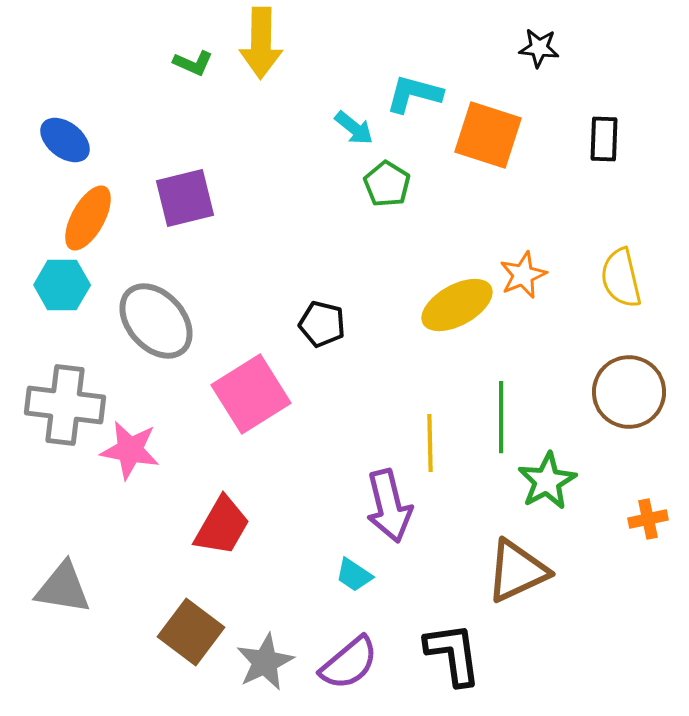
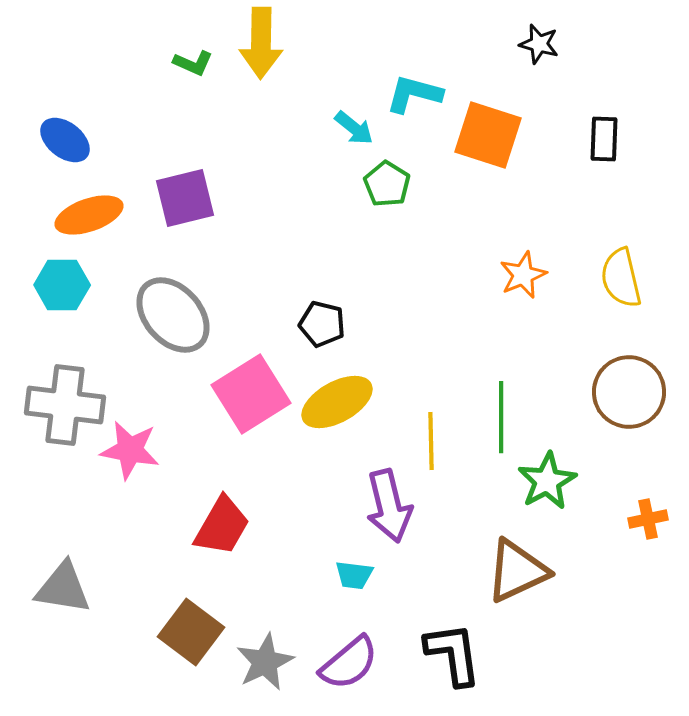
black star: moved 4 px up; rotated 9 degrees clockwise
orange ellipse: moved 1 px right, 3 px up; rotated 42 degrees clockwise
yellow ellipse: moved 120 px left, 97 px down
gray ellipse: moved 17 px right, 6 px up
yellow line: moved 1 px right, 2 px up
cyan trapezoid: rotated 27 degrees counterclockwise
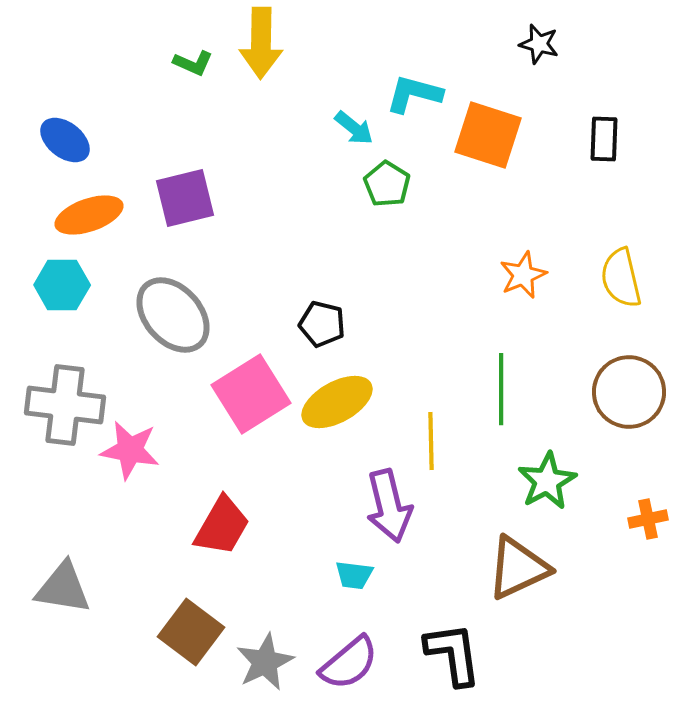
green line: moved 28 px up
brown triangle: moved 1 px right, 3 px up
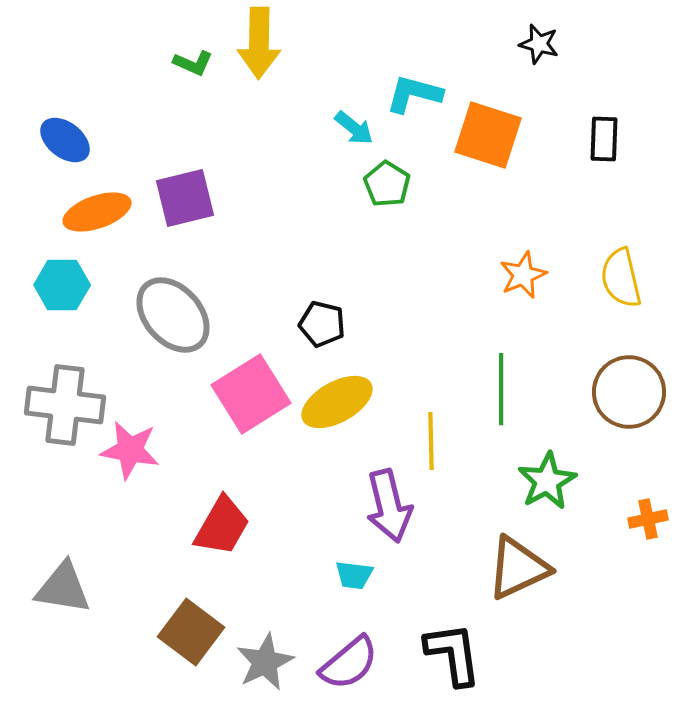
yellow arrow: moved 2 px left
orange ellipse: moved 8 px right, 3 px up
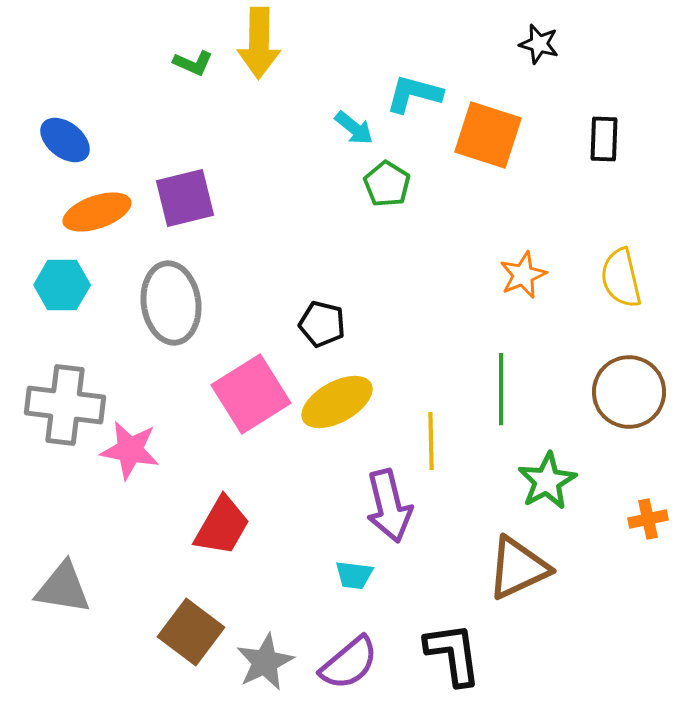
gray ellipse: moved 2 px left, 12 px up; rotated 34 degrees clockwise
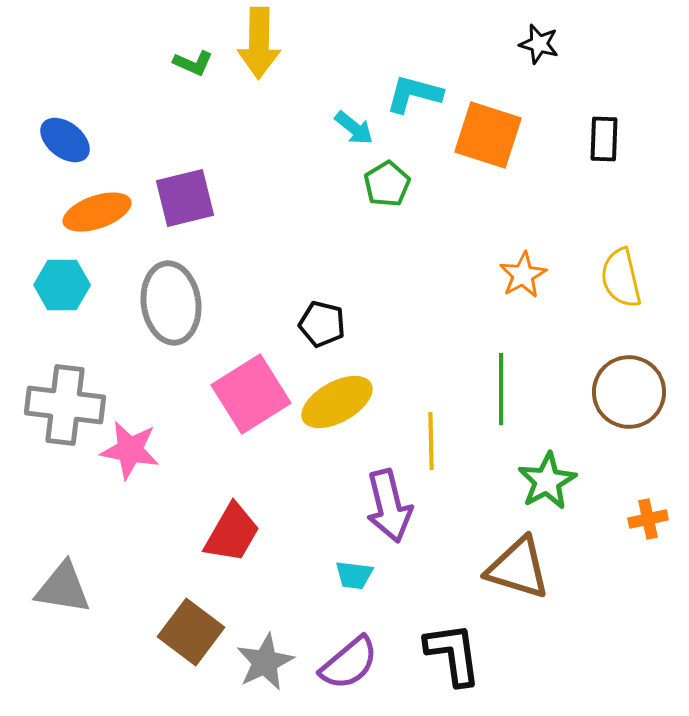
green pentagon: rotated 9 degrees clockwise
orange star: rotated 6 degrees counterclockwise
red trapezoid: moved 10 px right, 7 px down
brown triangle: rotated 42 degrees clockwise
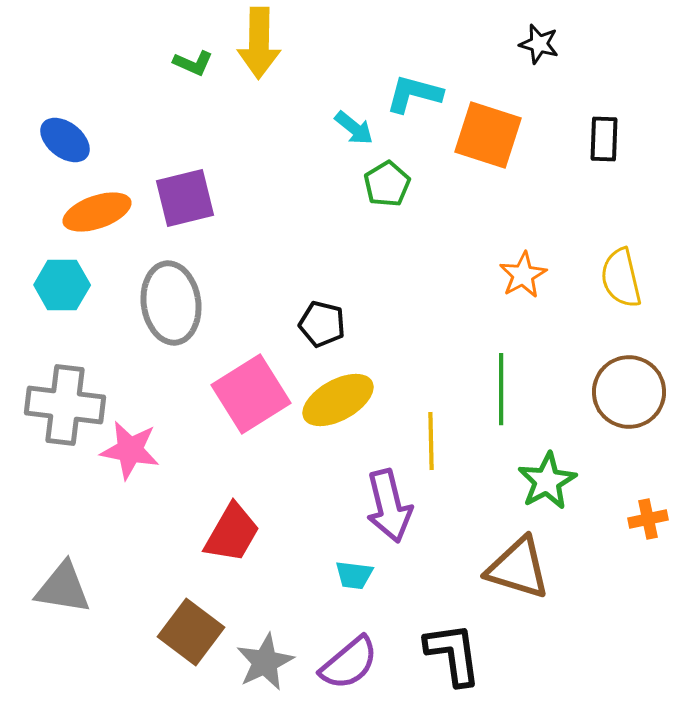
yellow ellipse: moved 1 px right, 2 px up
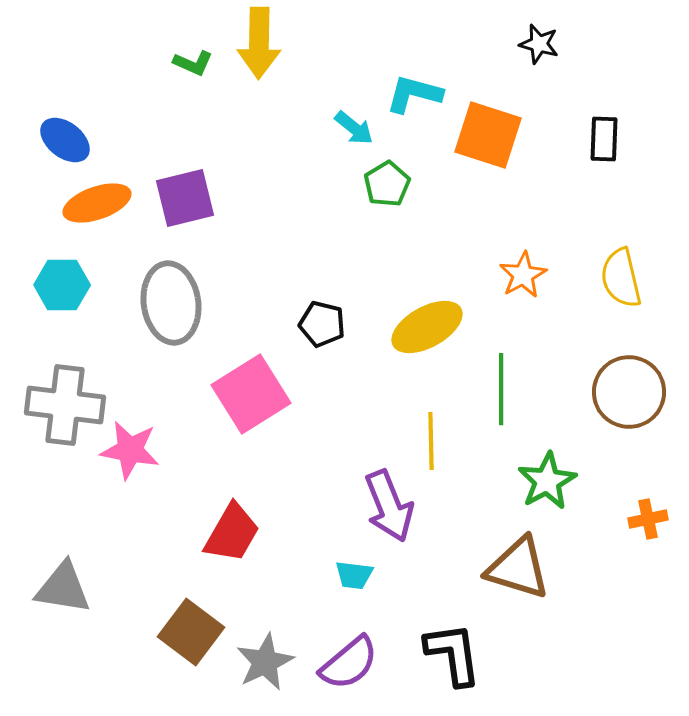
orange ellipse: moved 9 px up
yellow ellipse: moved 89 px right, 73 px up
purple arrow: rotated 8 degrees counterclockwise
